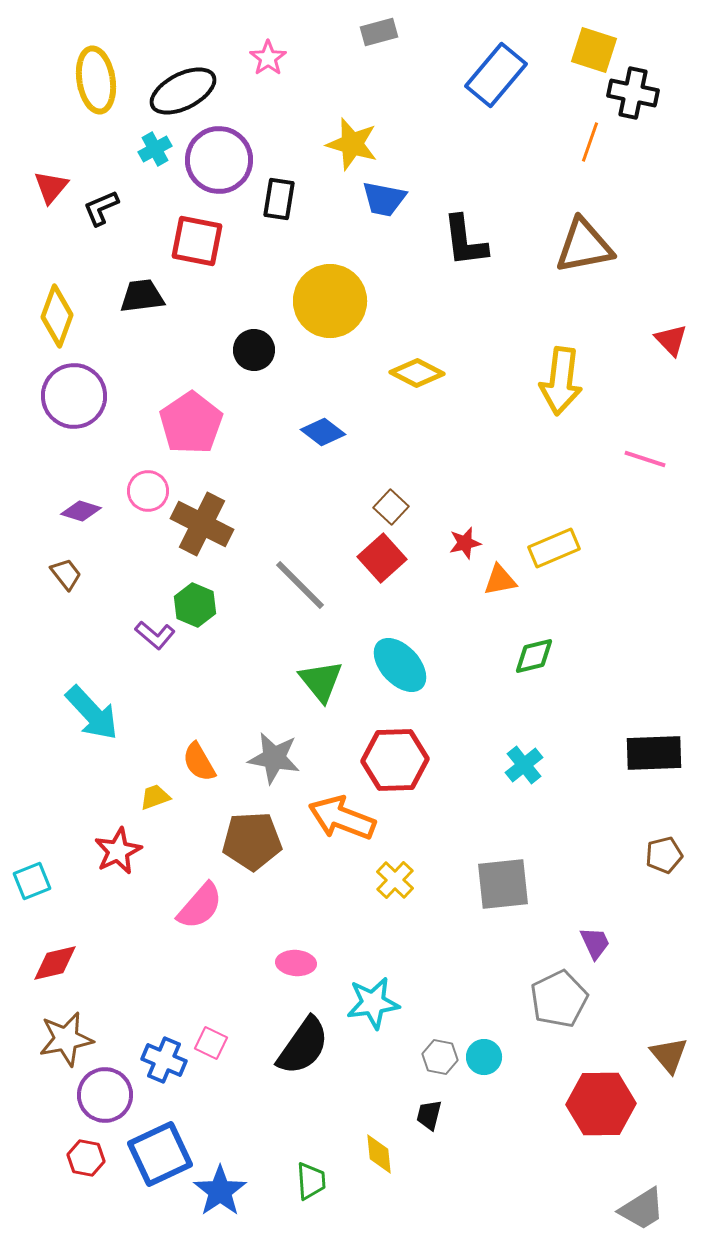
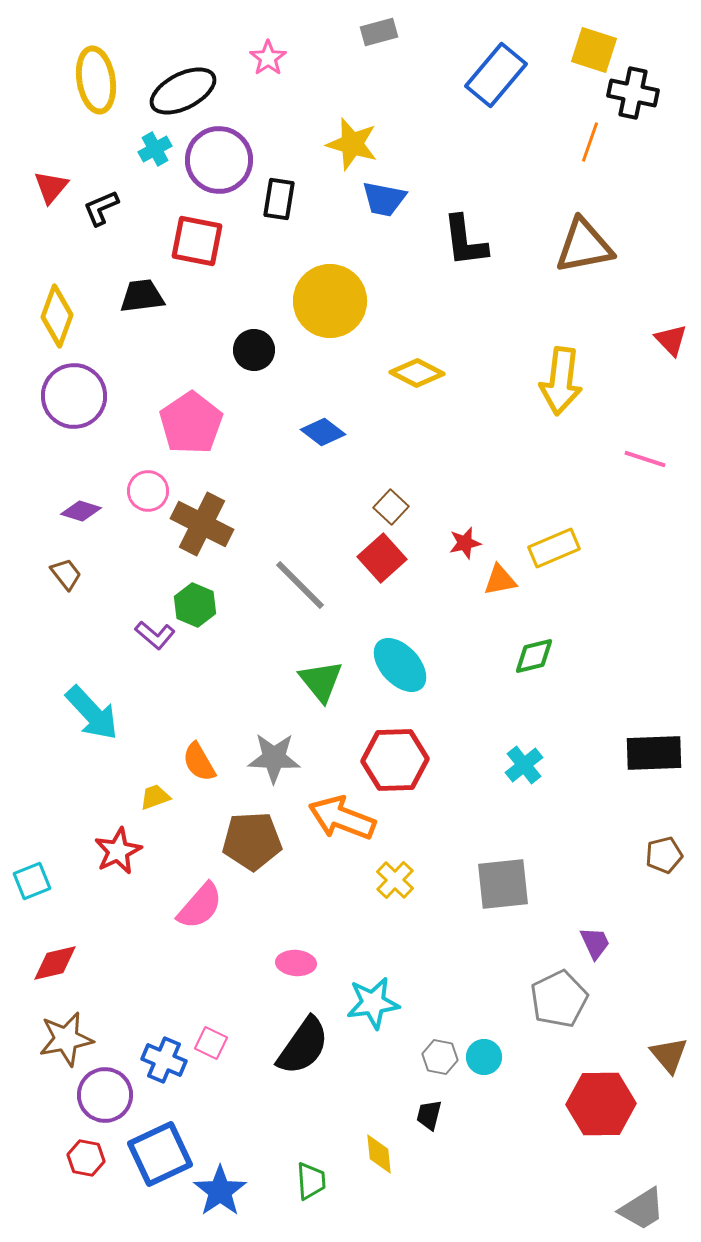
gray star at (274, 758): rotated 8 degrees counterclockwise
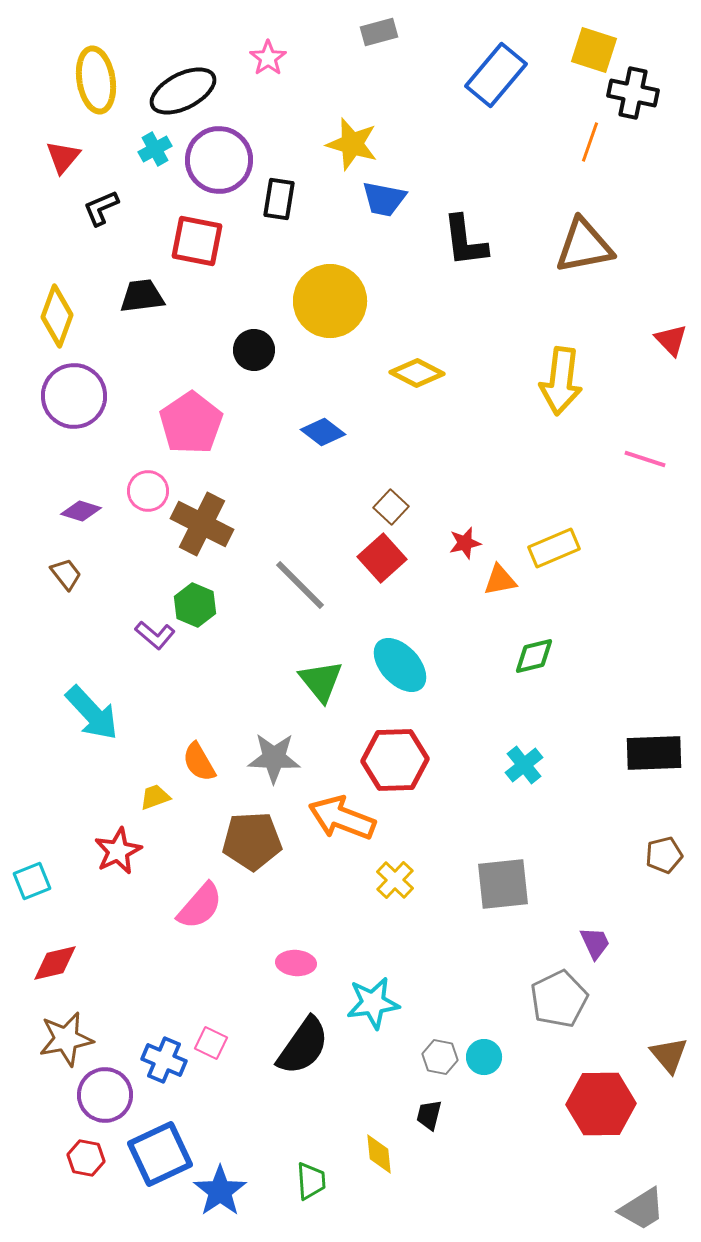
red triangle at (51, 187): moved 12 px right, 30 px up
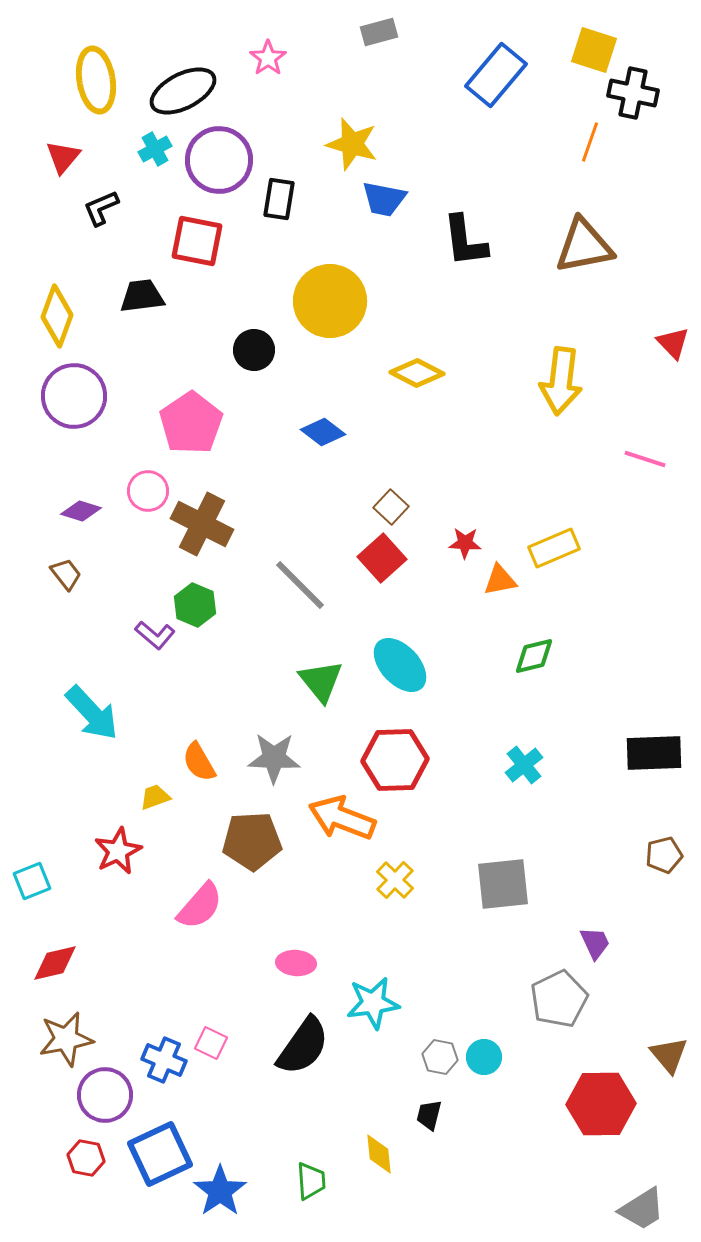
red triangle at (671, 340): moved 2 px right, 3 px down
red star at (465, 543): rotated 16 degrees clockwise
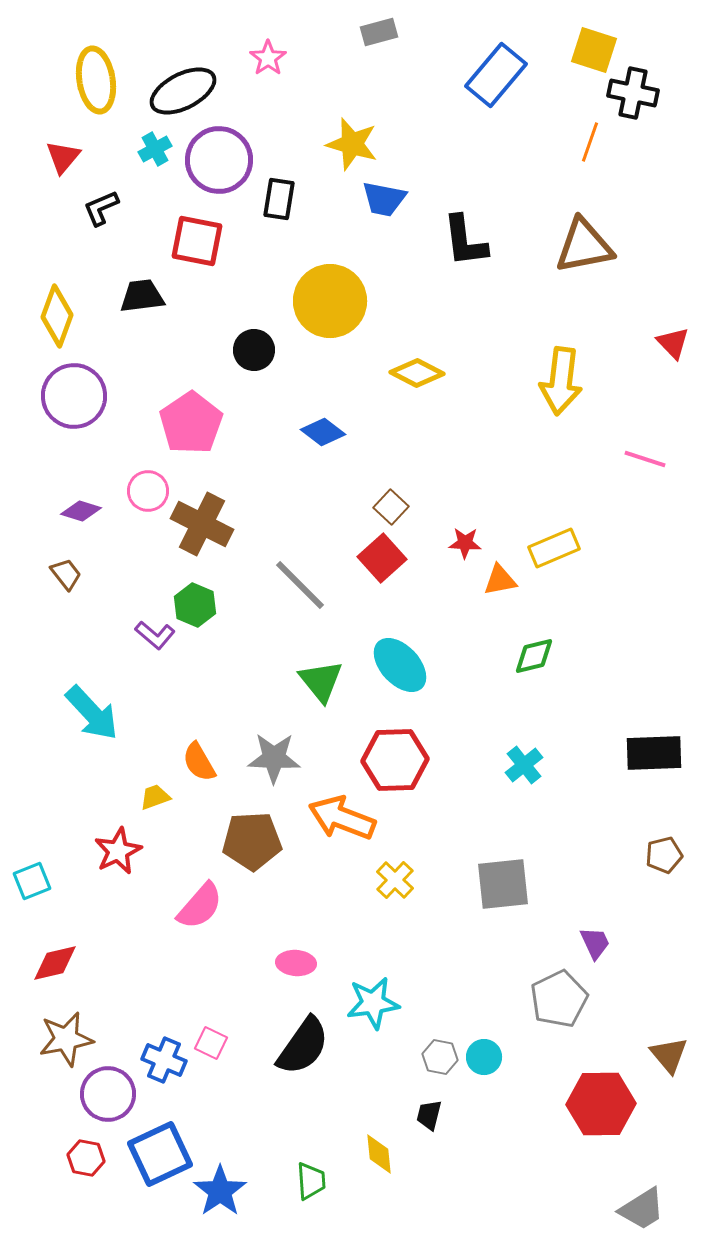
purple circle at (105, 1095): moved 3 px right, 1 px up
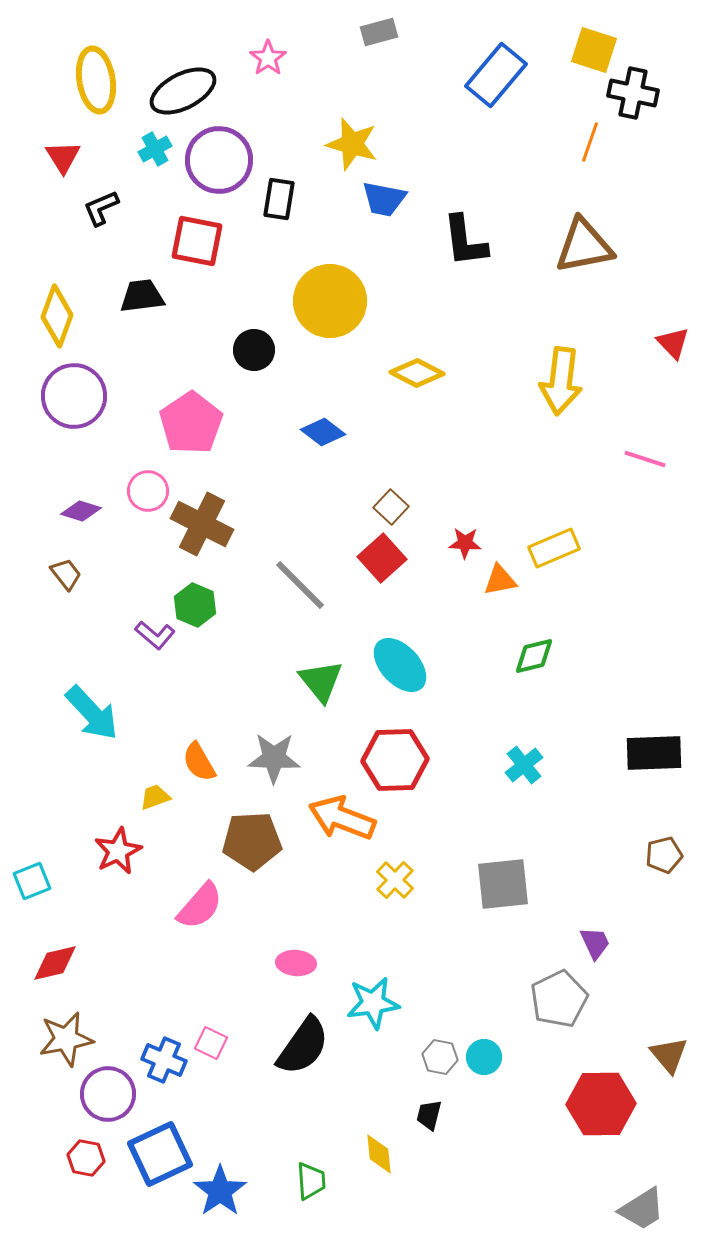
red triangle at (63, 157): rotated 12 degrees counterclockwise
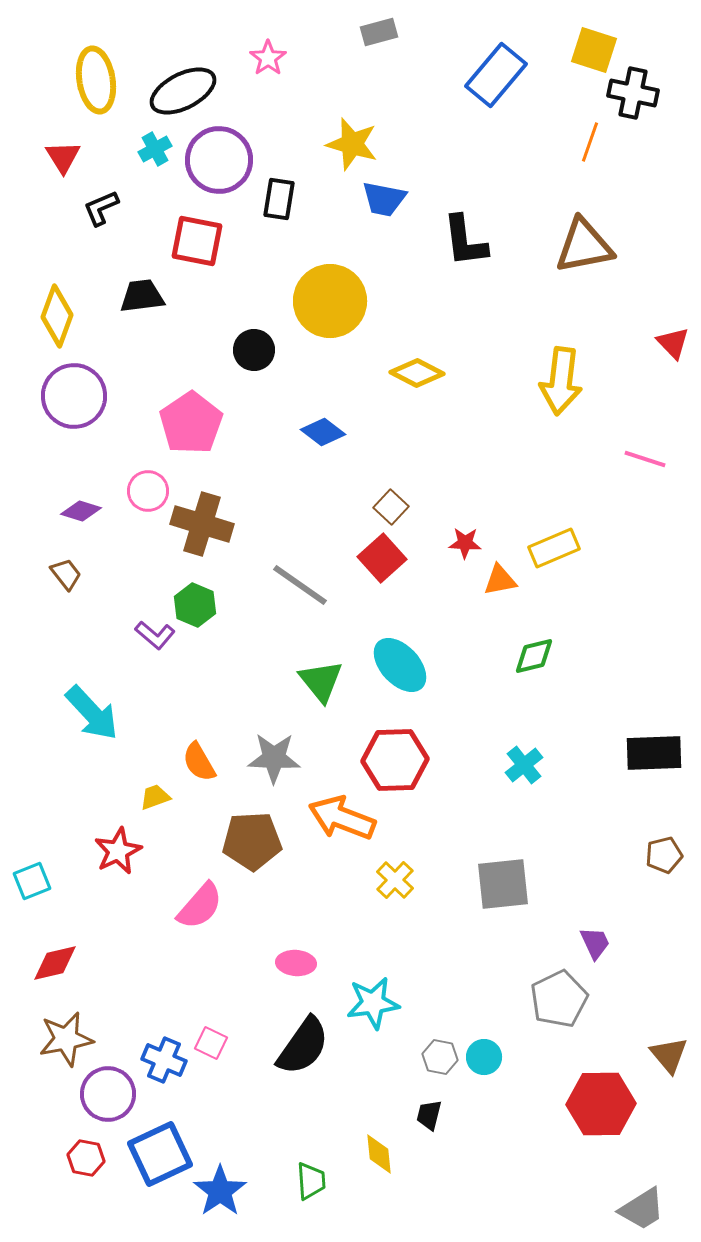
brown cross at (202, 524): rotated 10 degrees counterclockwise
gray line at (300, 585): rotated 10 degrees counterclockwise
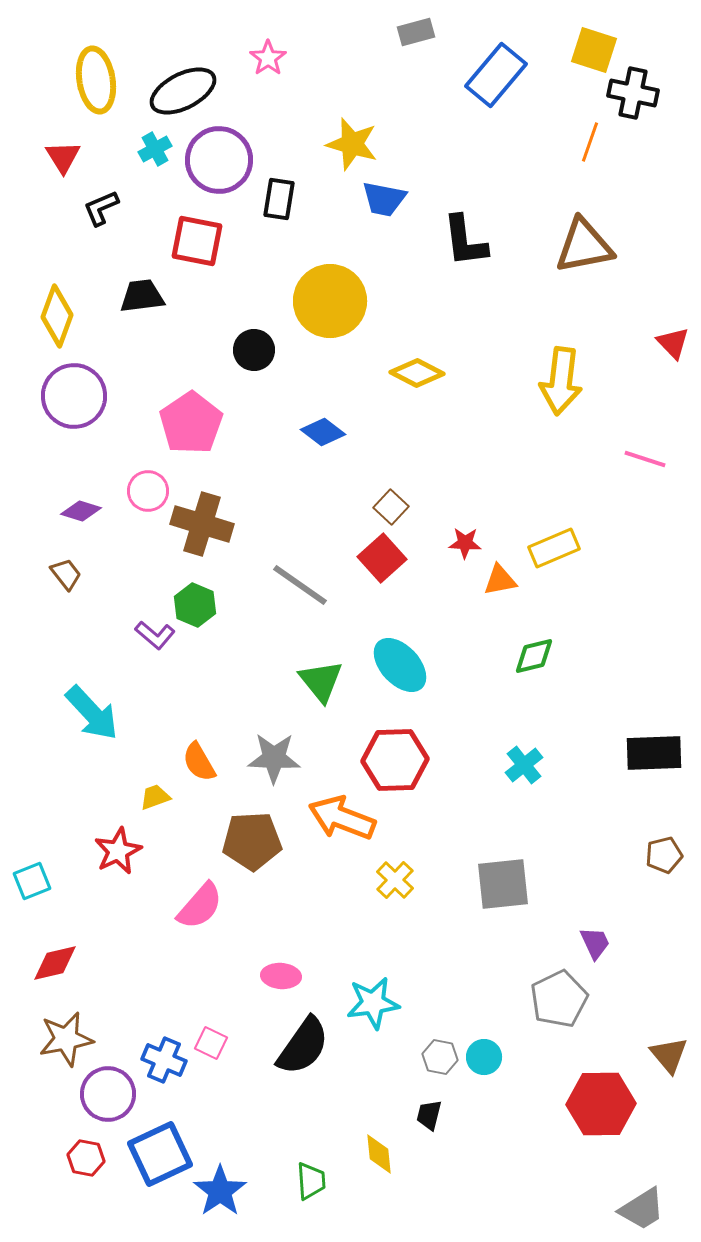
gray rectangle at (379, 32): moved 37 px right
pink ellipse at (296, 963): moved 15 px left, 13 px down
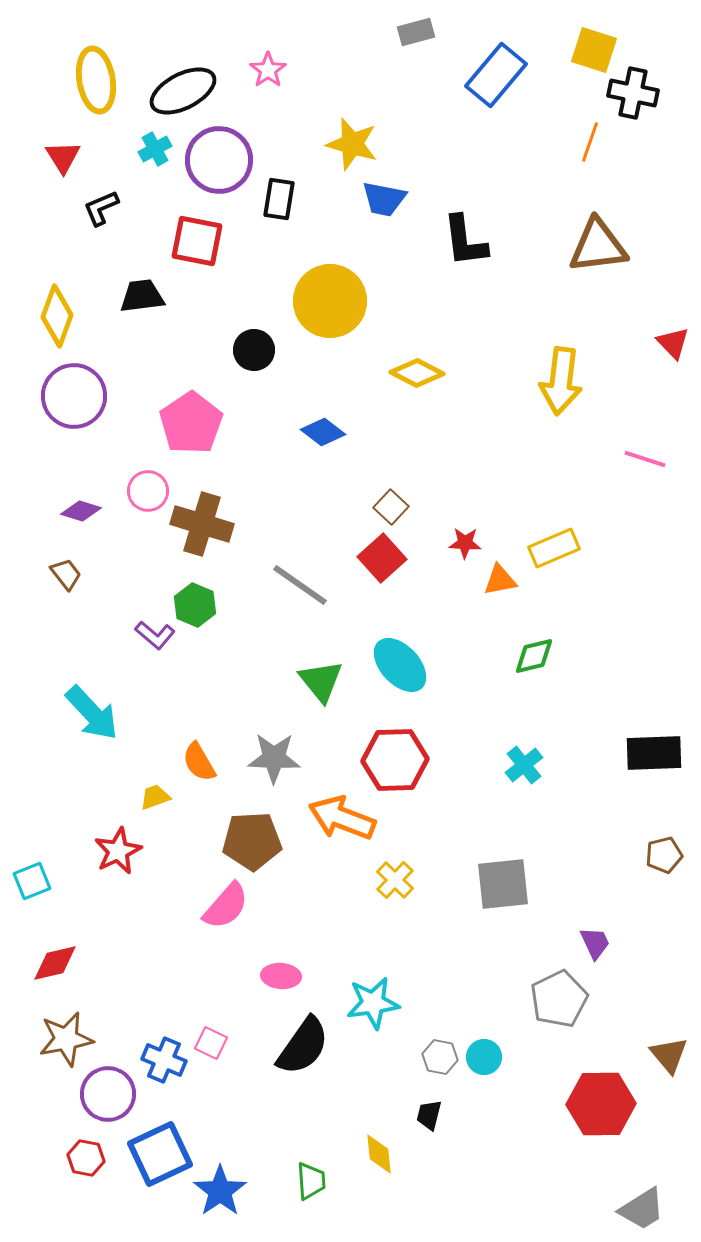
pink star at (268, 58): moved 12 px down
brown triangle at (584, 246): moved 14 px right; rotated 4 degrees clockwise
pink semicircle at (200, 906): moved 26 px right
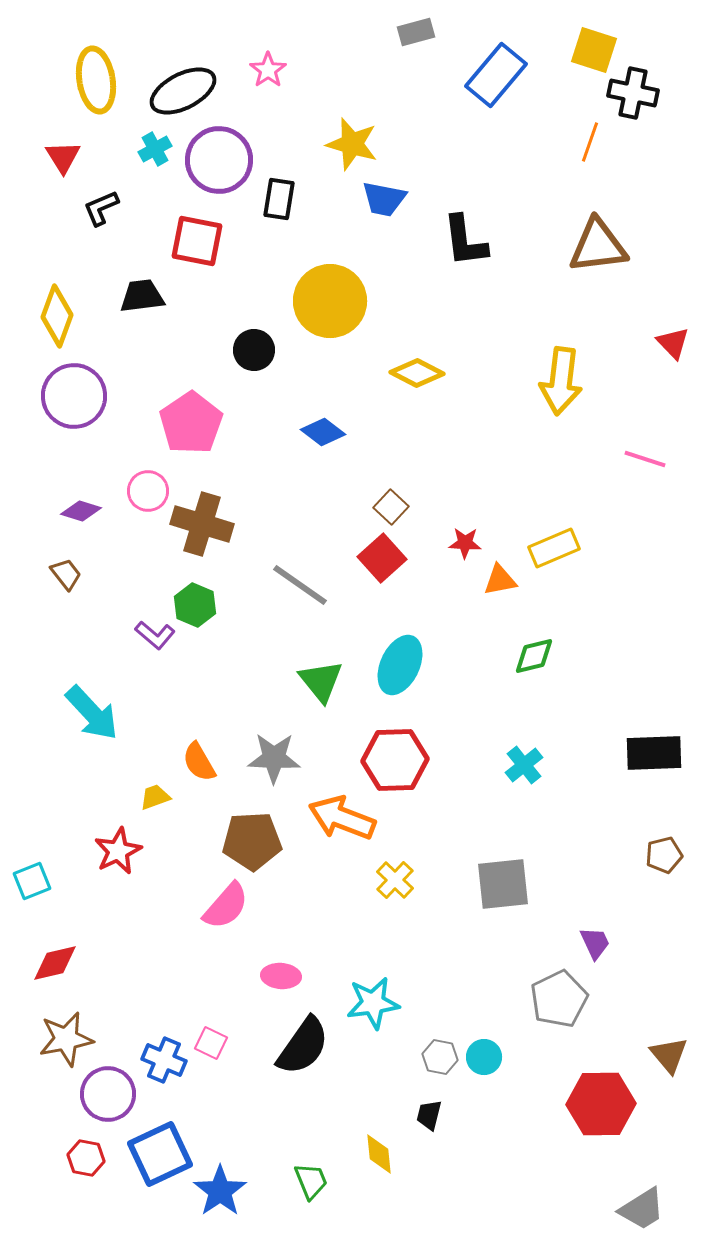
cyan ellipse at (400, 665): rotated 68 degrees clockwise
green trapezoid at (311, 1181): rotated 18 degrees counterclockwise
